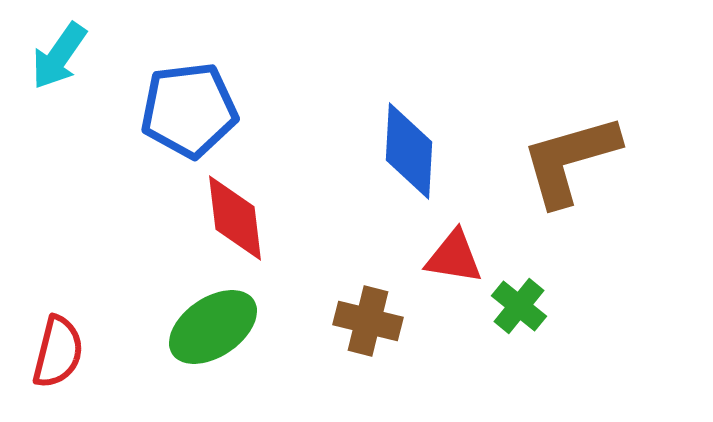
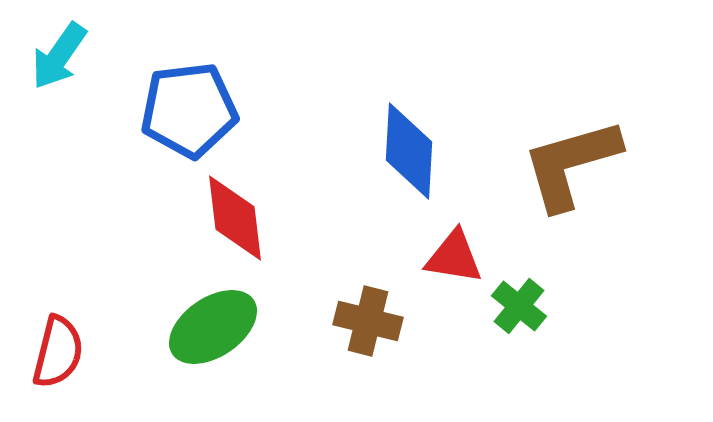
brown L-shape: moved 1 px right, 4 px down
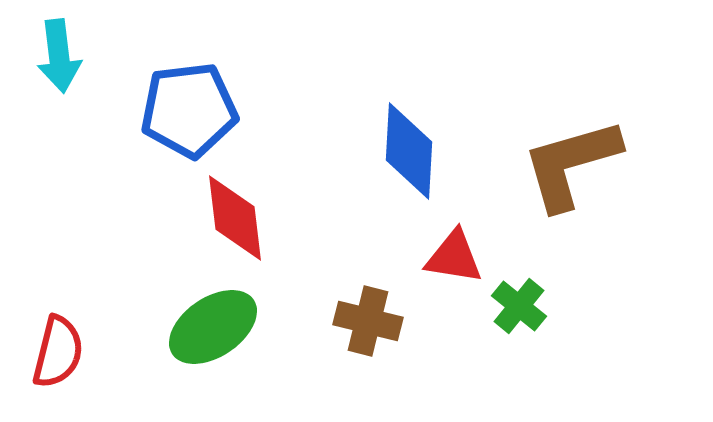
cyan arrow: rotated 42 degrees counterclockwise
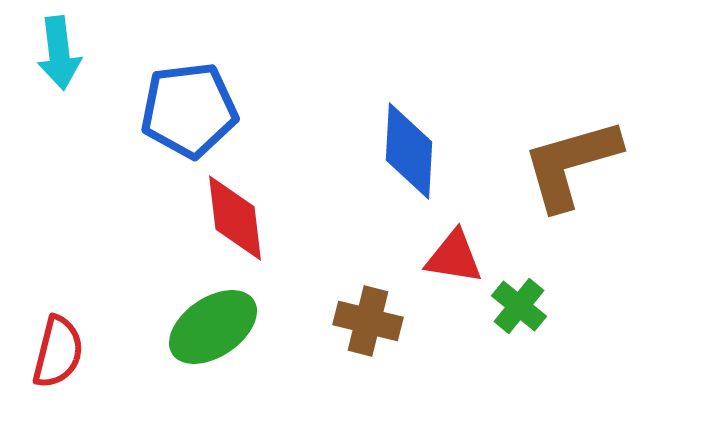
cyan arrow: moved 3 px up
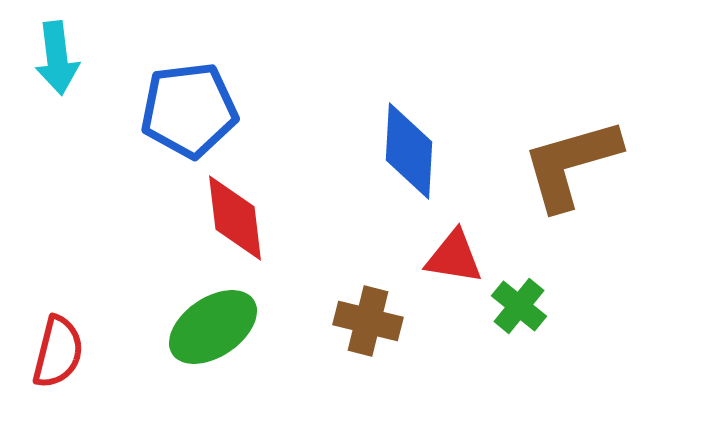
cyan arrow: moved 2 px left, 5 px down
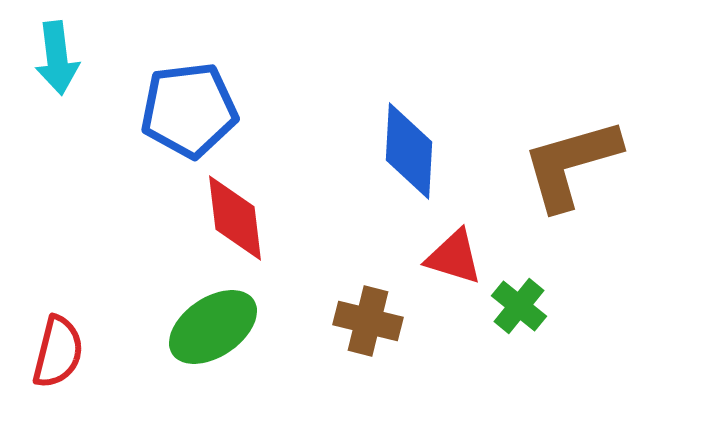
red triangle: rotated 8 degrees clockwise
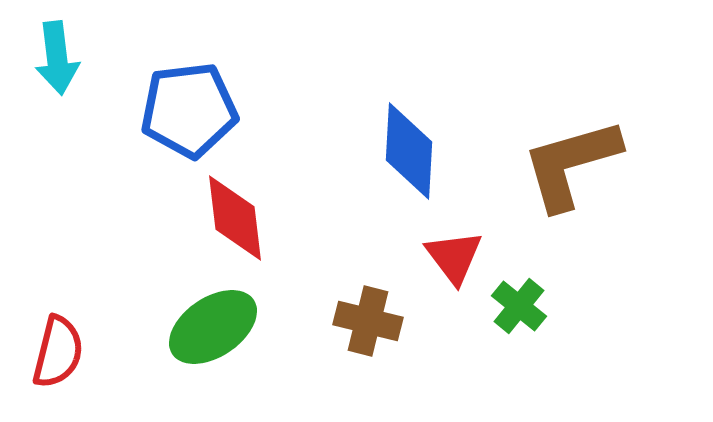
red triangle: rotated 36 degrees clockwise
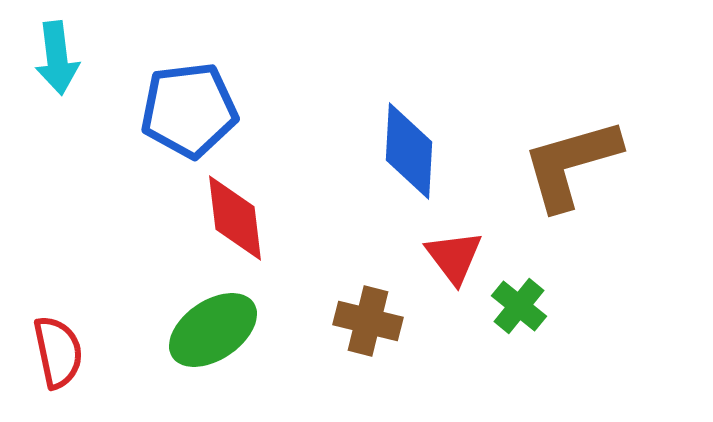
green ellipse: moved 3 px down
red semicircle: rotated 26 degrees counterclockwise
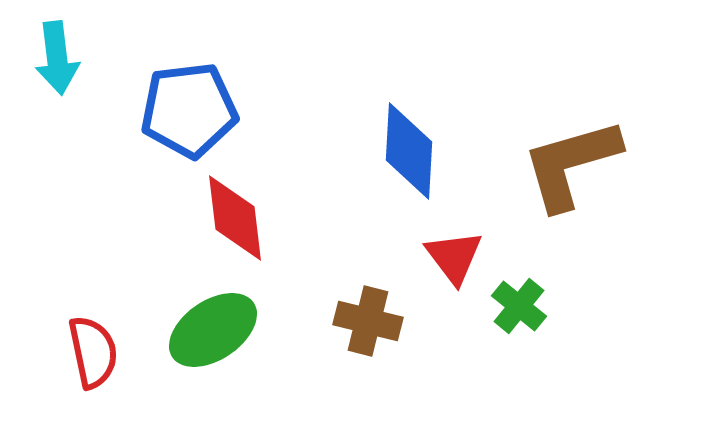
red semicircle: moved 35 px right
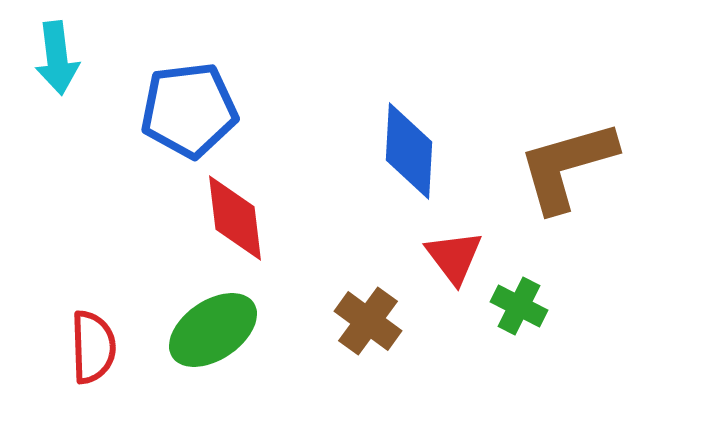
brown L-shape: moved 4 px left, 2 px down
green cross: rotated 12 degrees counterclockwise
brown cross: rotated 22 degrees clockwise
red semicircle: moved 5 px up; rotated 10 degrees clockwise
